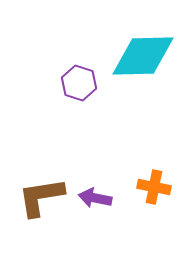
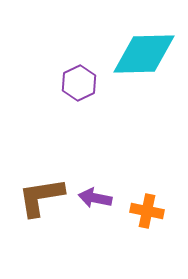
cyan diamond: moved 1 px right, 2 px up
purple hexagon: rotated 16 degrees clockwise
orange cross: moved 7 px left, 24 px down
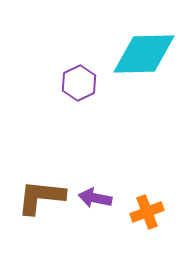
brown L-shape: rotated 15 degrees clockwise
orange cross: moved 1 px down; rotated 32 degrees counterclockwise
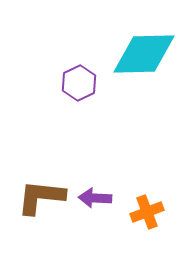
purple arrow: rotated 8 degrees counterclockwise
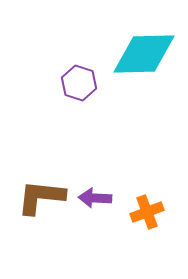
purple hexagon: rotated 16 degrees counterclockwise
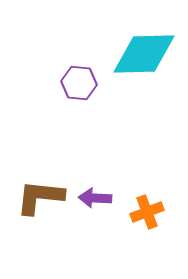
purple hexagon: rotated 12 degrees counterclockwise
brown L-shape: moved 1 px left
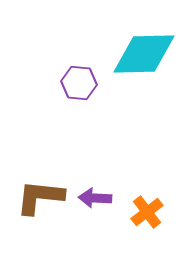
orange cross: rotated 16 degrees counterclockwise
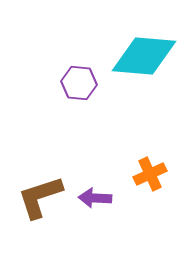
cyan diamond: moved 2 px down; rotated 6 degrees clockwise
brown L-shape: rotated 24 degrees counterclockwise
orange cross: moved 3 px right, 38 px up; rotated 12 degrees clockwise
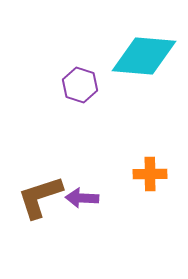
purple hexagon: moved 1 px right, 2 px down; rotated 12 degrees clockwise
orange cross: rotated 24 degrees clockwise
purple arrow: moved 13 px left
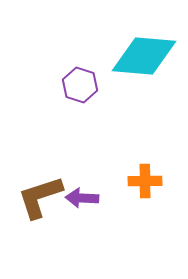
orange cross: moved 5 px left, 7 px down
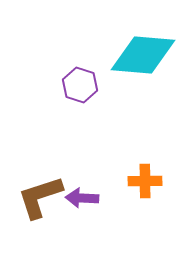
cyan diamond: moved 1 px left, 1 px up
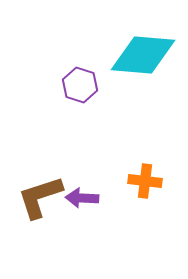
orange cross: rotated 8 degrees clockwise
